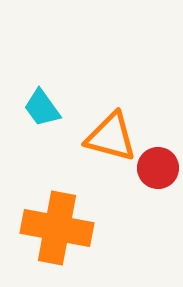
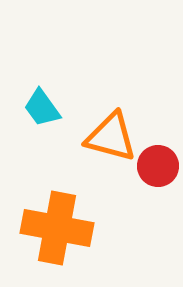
red circle: moved 2 px up
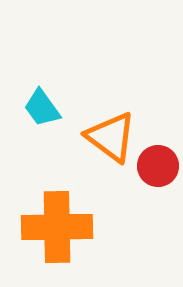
orange triangle: rotated 22 degrees clockwise
orange cross: moved 1 px up; rotated 12 degrees counterclockwise
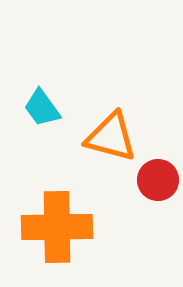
orange triangle: rotated 22 degrees counterclockwise
red circle: moved 14 px down
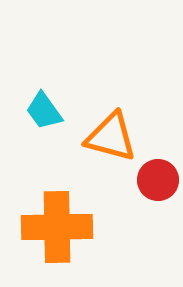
cyan trapezoid: moved 2 px right, 3 px down
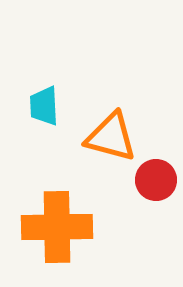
cyan trapezoid: moved 5 px up; rotated 33 degrees clockwise
red circle: moved 2 px left
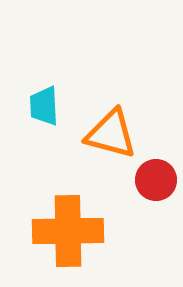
orange triangle: moved 3 px up
orange cross: moved 11 px right, 4 px down
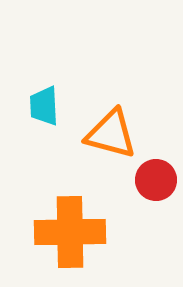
orange cross: moved 2 px right, 1 px down
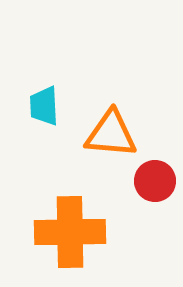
orange triangle: rotated 10 degrees counterclockwise
red circle: moved 1 px left, 1 px down
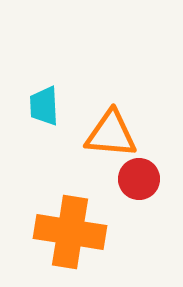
red circle: moved 16 px left, 2 px up
orange cross: rotated 10 degrees clockwise
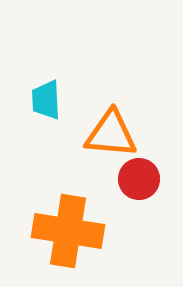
cyan trapezoid: moved 2 px right, 6 px up
orange cross: moved 2 px left, 1 px up
